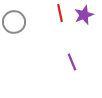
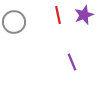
red line: moved 2 px left, 2 px down
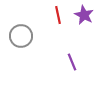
purple star: rotated 24 degrees counterclockwise
gray circle: moved 7 px right, 14 px down
